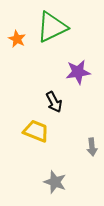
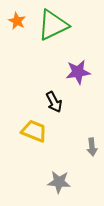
green triangle: moved 1 px right, 2 px up
orange star: moved 18 px up
yellow trapezoid: moved 2 px left
gray star: moved 4 px right; rotated 15 degrees counterclockwise
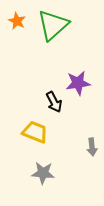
green triangle: rotated 16 degrees counterclockwise
purple star: moved 11 px down
yellow trapezoid: moved 1 px right, 1 px down
gray star: moved 16 px left, 9 px up
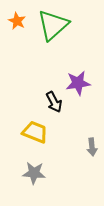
gray star: moved 9 px left
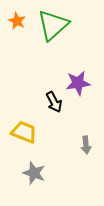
yellow trapezoid: moved 11 px left
gray arrow: moved 6 px left, 2 px up
gray star: rotated 15 degrees clockwise
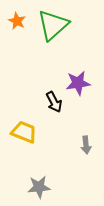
gray star: moved 5 px right, 14 px down; rotated 25 degrees counterclockwise
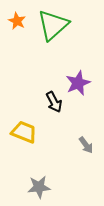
purple star: rotated 15 degrees counterclockwise
gray arrow: rotated 30 degrees counterclockwise
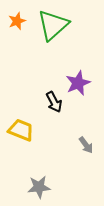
orange star: rotated 24 degrees clockwise
yellow trapezoid: moved 3 px left, 2 px up
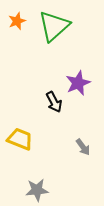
green triangle: moved 1 px right, 1 px down
yellow trapezoid: moved 1 px left, 9 px down
gray arrow: moved 3 px left, 2 px down
gray star: moved 2 px left, 3 px down
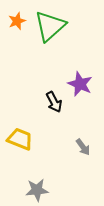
green triangle: moved 4 px left
purple star: moved 2 px right, 1 px down; rotated 25 degrees counterclockwise
